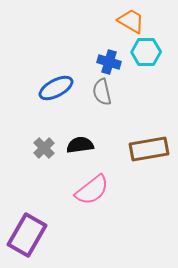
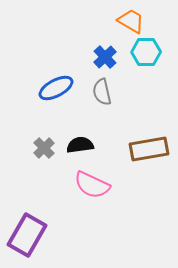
blue cross: moved 4 px left, 5 px up; rotated 30 degrees clockwise
pink semicircle: moved 5 px up; rotated 63 degrees clockwise
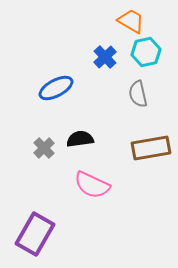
cyan hexagon: rotated 12 degrees counterclockwise
gray semicircle: moved 36 px right, 2 px down
black semicircle: moved 6 px up
brown rectangle: moved 2 px right, 1 px up
purple rectangle: moved 8 px right, 1 px up
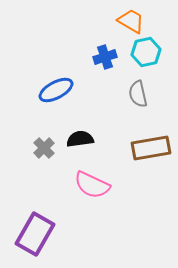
blue cross: rotated 25 degrees clockwise
blue ellipse: moved 2 px down
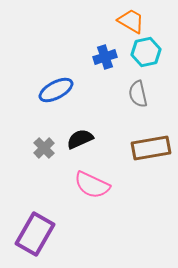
black semicircle: rotated 16 degrees counterclockwise
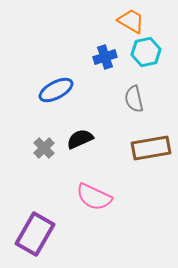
gray semicircle: moved 4 px left, 5 px down
pink semicircle: moved 2 px right, 12 px down
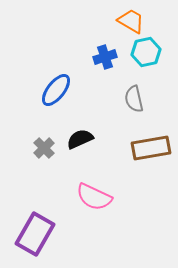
blue ellipse: rotated 24 degrees counterclockwise
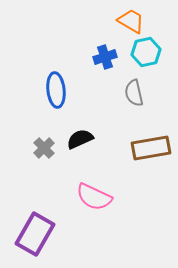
blue ellipse: rotated 44 degrees counterclockwise
gray semicircle: moved 6 px up
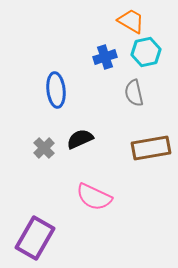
purple rectangle: moved 4 px down
